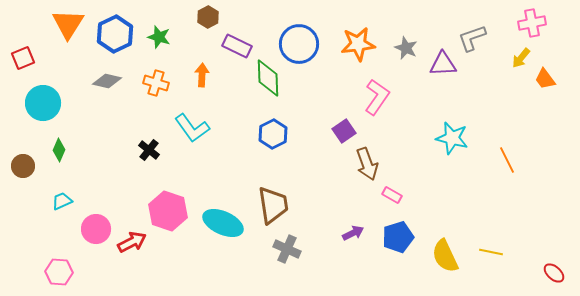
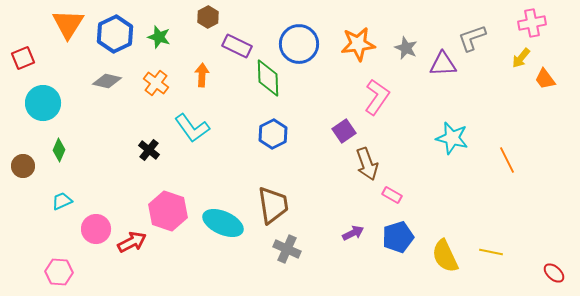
orange cross at (156, 83): rotated 20 degrees clockwise
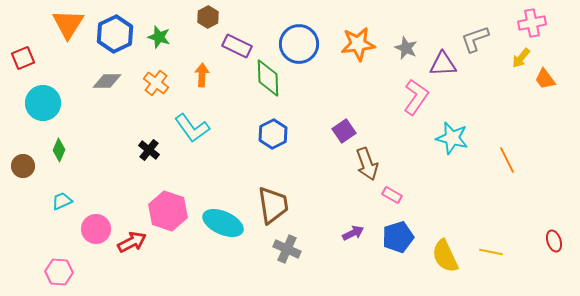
gray L-shape at (472, 38): moved 3 px right, 1 px down
gray diamond at (107, 81): rotated 12 degrees counterclockwise
pink L-shape at (377, 97): moved 39 px right
red ellipse at (554, 273): moved 32 px up; rotated 30 degrees clockwise
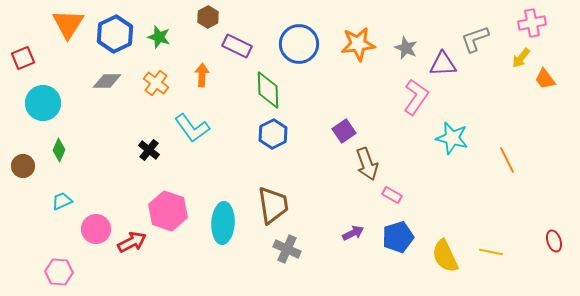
green diamond at (268, 78): moved 12 px down
cyan ellipse at (223, 223): rotated 69 degrees clockwise
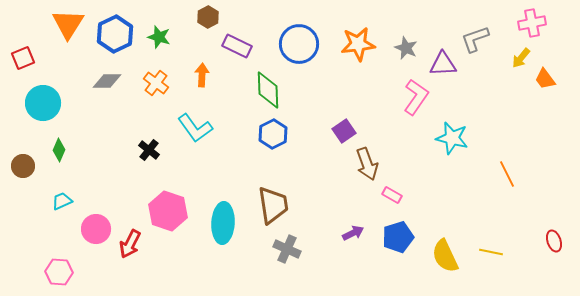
cyan L-shape at (192, 128): moved 3 px right
orange line at (507, 160): moved 14 px down
red arrow at (132, 242): moved 2 px left, 2 px down; rotated 144 degrees clockwise
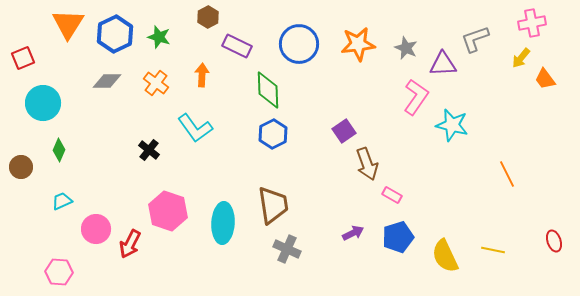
cyan star at (452, 138): moved 13 px up
brown circle at (23, 166): moved 2 px left, 1 px down
yellow line at (491, 252): moved 2 px right, 2 px up
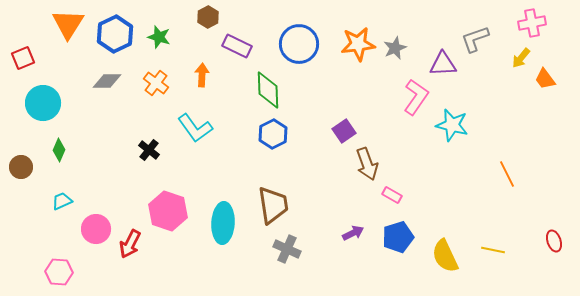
gray star at (406, 48): moved 11 px left; rotated 25 degrees clockwise
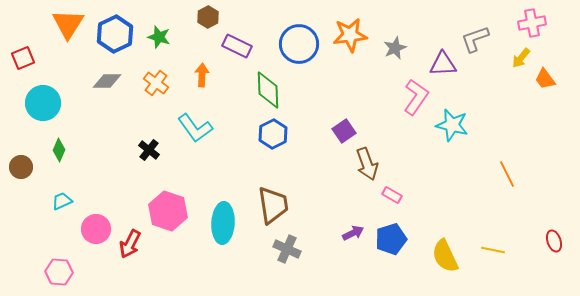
orange star at (358, 44): moved 8 px left, 9 px up
blue pentagon at (398, 237): moved 7 px left, 2 px down
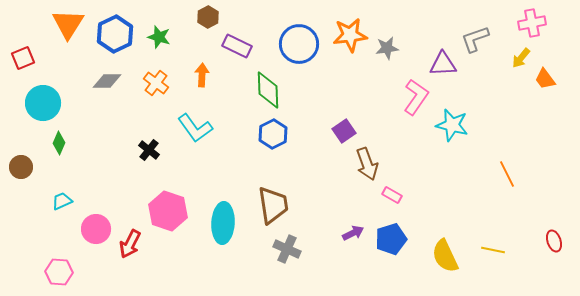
gray star at (395, 48): moved 8 px left; rotated 15 degrees clockwise
green diamond at (59, 150): moved 7 px up
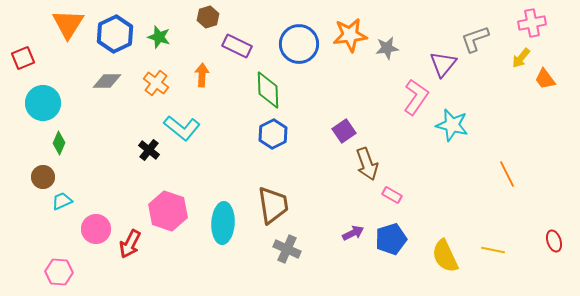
brown hexagon at (208, 17): rotated 10 degrees clockwise
purple triangle at (443, 64): rotated 48 degrees counterclockwise
cyan L-shape at (195, 128): moved 13 px left; rotated 15 degrees counterclockwise
brown circle at (21, 167): moved 22 px right, 10 px down
